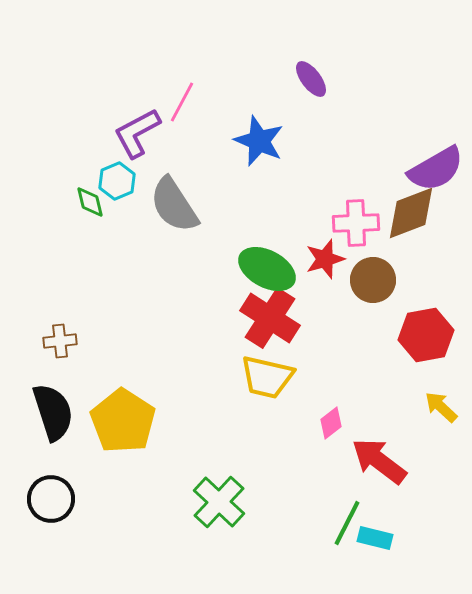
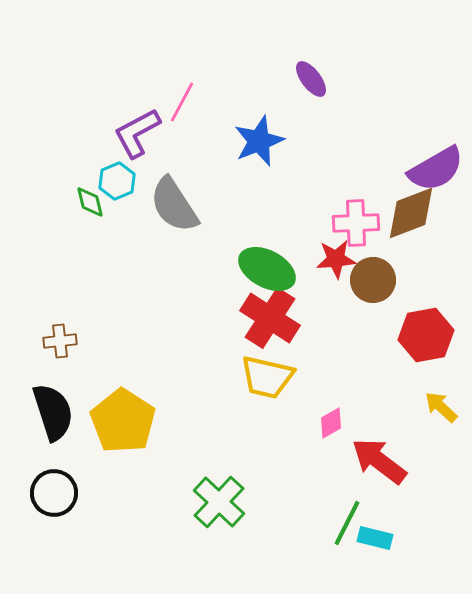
blue star: rotated 27 degrees clockwise
red star: moved 11 px right; rotated 12 degrees clockwise
pink diamond: rotated 8 degrees clockwise
black circle: moved 3 px right, 6 px up
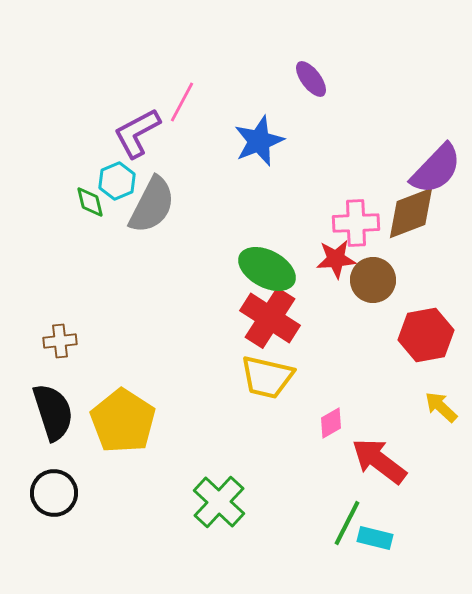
purple semicircle: rotated 16 degrees counterclockwise
gray semicircle: moved 22 px left; rotated 120 degrees counterclockwise
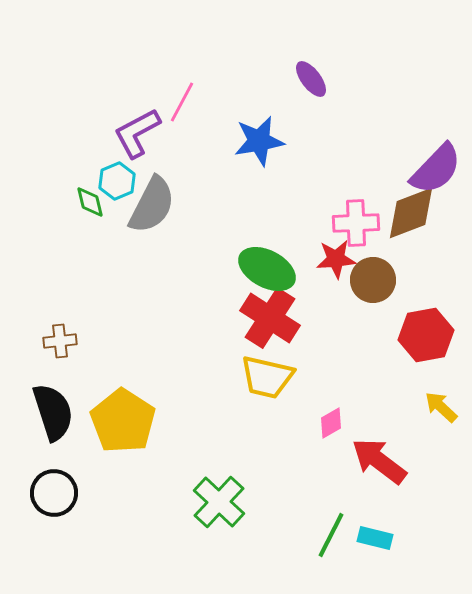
blue star: rotated 12 degrees clockwise
green line: moved 16 px left, 12 px down
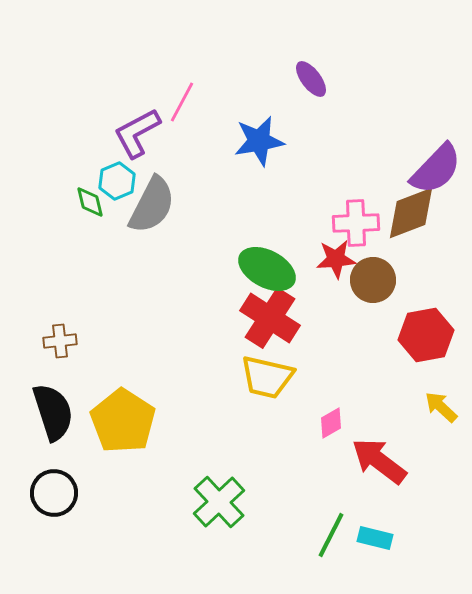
green cross: rotated 4 degrees clockwise
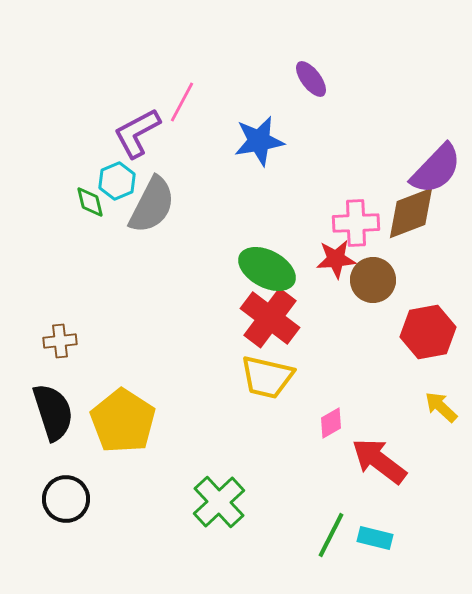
red cross: rotated 4 degrees clockwise
red hexagon: moved 2 px right, 3 px up
black circle: moved 12 px right, 6 px down
